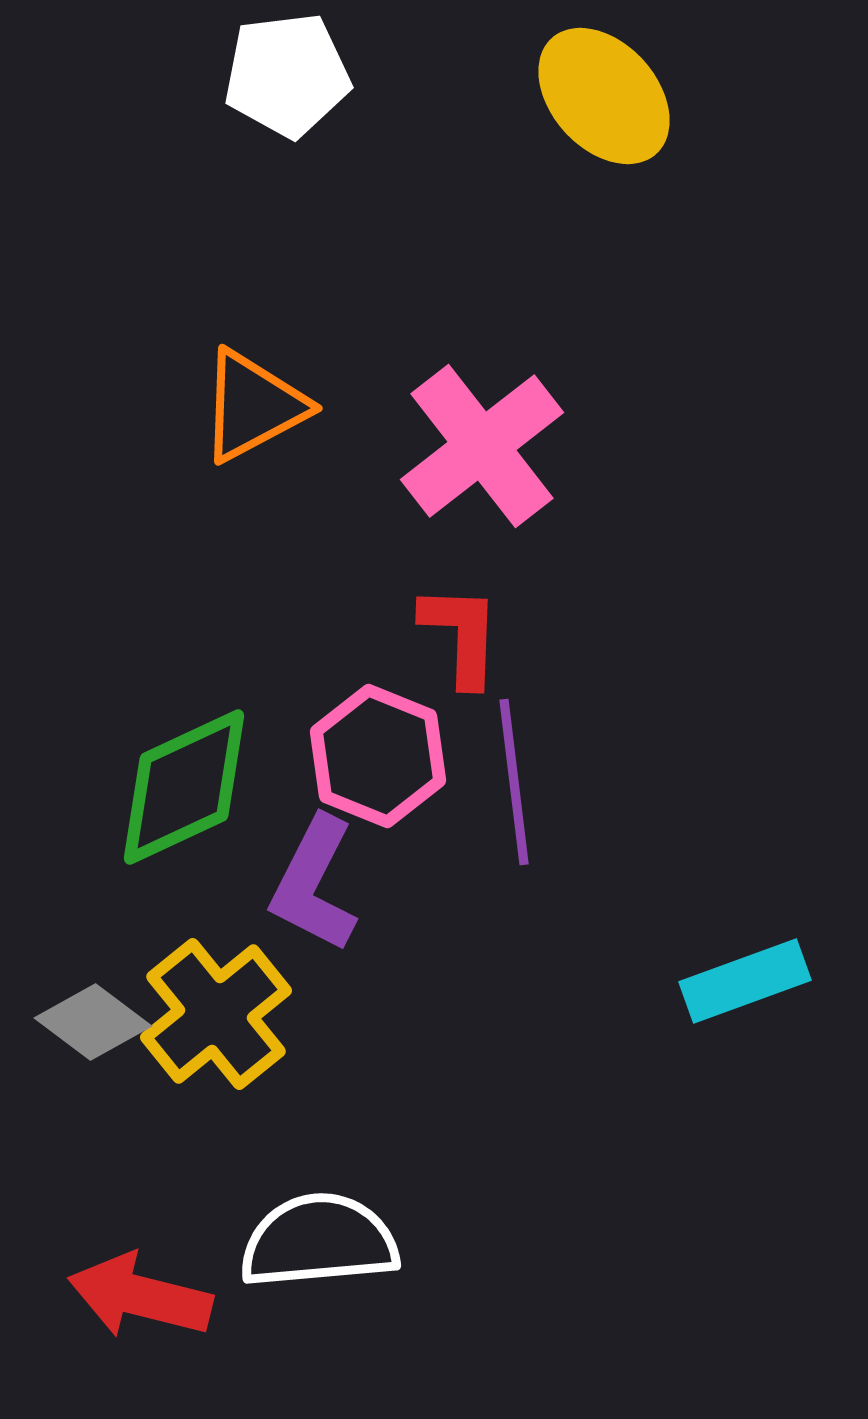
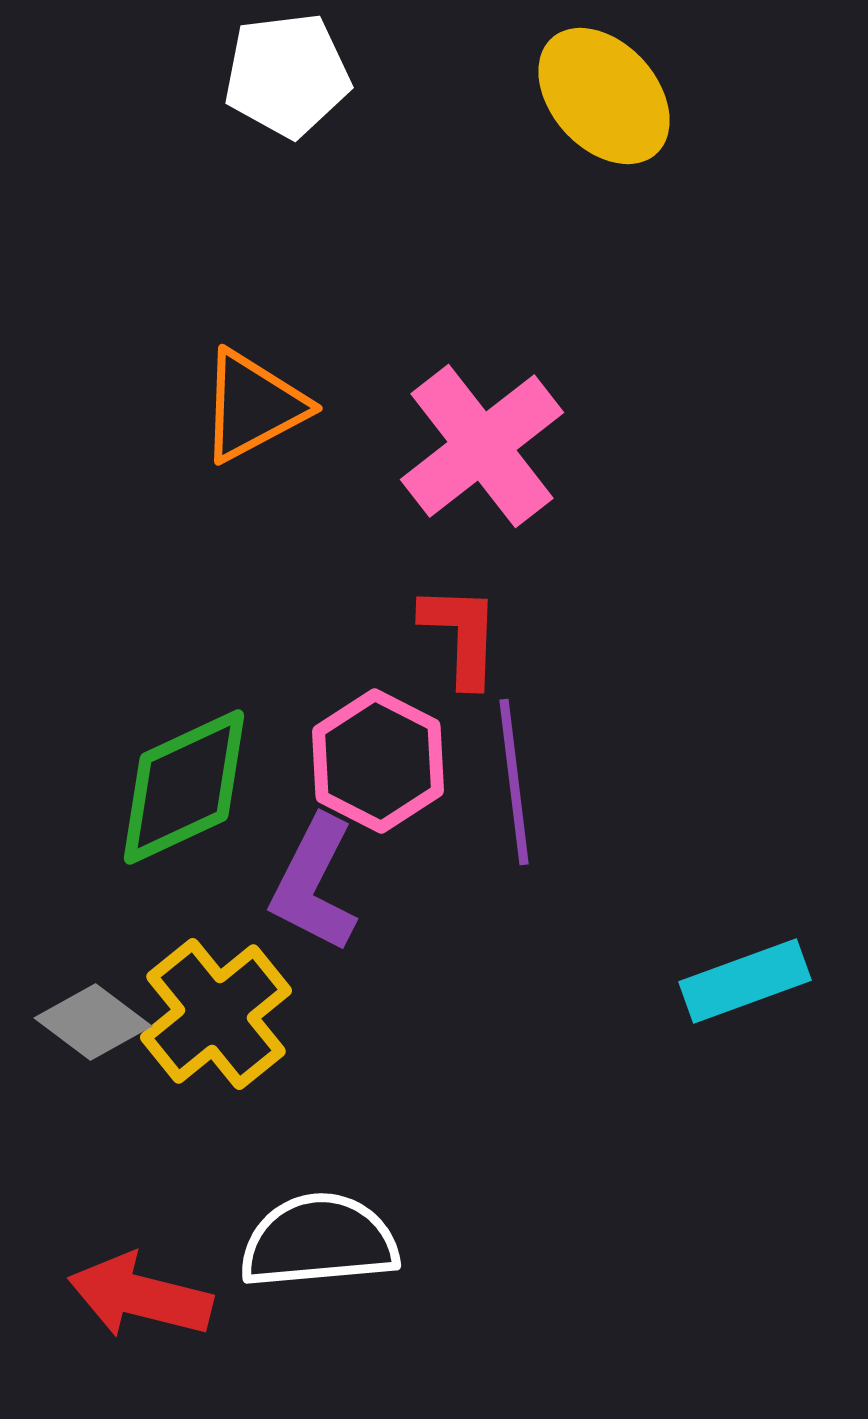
pink hexagon: moved 5 px down; rotated 5 degrees clockwise
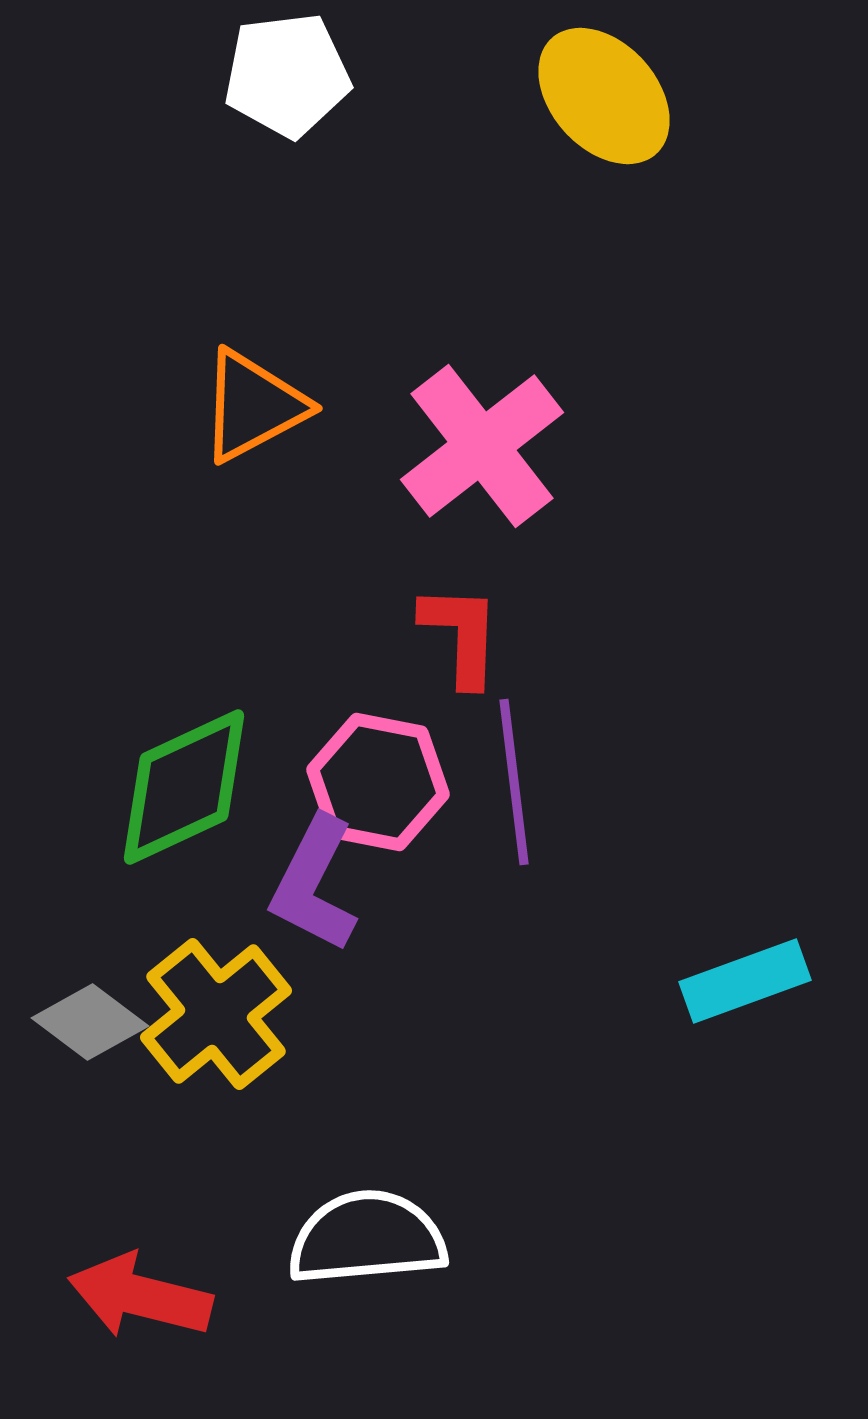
pink hexagon: moved 21 px down; rotated 16 degrees counterclockwise
gray diamond: moved 3 px left
white semicircle: moved 48 px right, 3 px up
